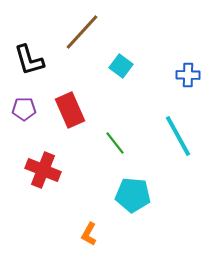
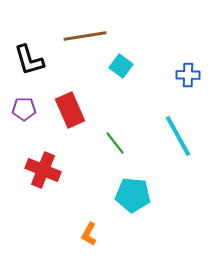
brown line: moved 3 px right, 4 px down; rotated 39 degrees clockwise
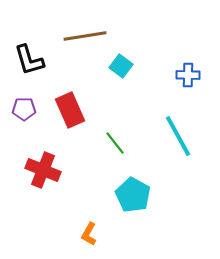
cyan pentagon: rotated 24 degrees clockwise
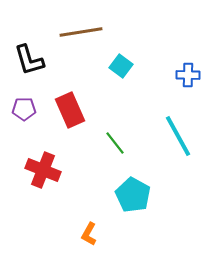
brown line: moved 4 px left, 4 px up
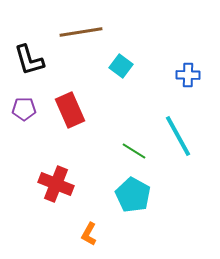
green line: moved 19 px right, 8 px down; rotated 20 degrees counterclockwise
red cross: moved 13 px right, 14 px down
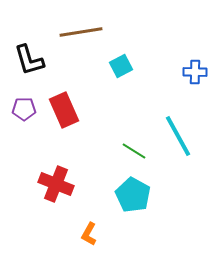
cyan square: rotated 25 degrees clockwise
blue cross: moved 7 px right, 3 px up
red rectangle: moved 6 px left
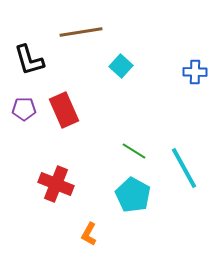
cyan square: rotated 20 degrees counterclockwise
cyan line: moved 6 px right, 32 px down
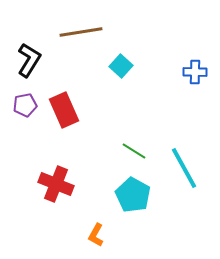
black L-shape: rotated 132 degrees counterclockwise
purple pentagon: moved 1 px right, 4 px up; rotated 10 degrees counterclockwise
orange L-shape: moved 7 px right, 1 px down
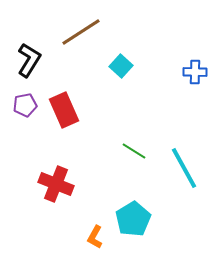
brown line: rotated 24 degrees counterclockwise
cyan pentagon: moved 24 px down; rotated 12 degrees clockwise
orange L-shape: moved 1 px left, 2 px down
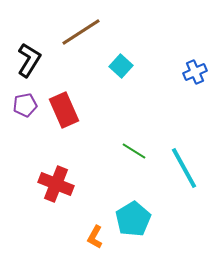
blue cross: rotated 25 degrees counterclockwise
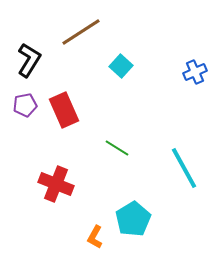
green line: moved 17 px left, 3 px up
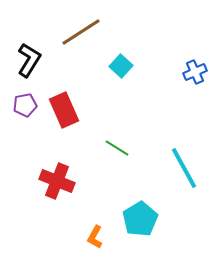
red cross: moved 1 px right, 3 px up
cyan pentagon: moved 7 px right
